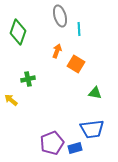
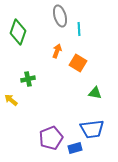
orange square: moved 2 px right, 1 px up
purple pentagon: moved 1 px left, 5 px up
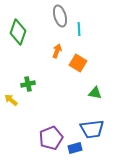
green cross: moved 5 px down
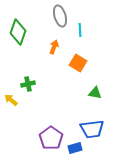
cyan line: moved 1 px right, 1 px down
orange arrow: moved 3 px left, 4 px up
purple pentagon: rotated 15 degrees counterclockwise
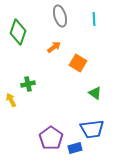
cyan line: moved 14 px right, 11 px up
orange arrow: rotated 32 degrees clockwise
green triangle: rotated 24 degrees clockwise
yellow arrow: rotated 24 degrees clockwise
